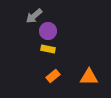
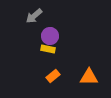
purple circle: moved 2 px right, 5 px down
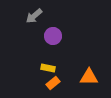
purple circle: moved 3 px right
yellow rectangle: moved 19 px down
orange rectangle: moved 7 px down
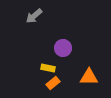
purple circle: moved 10 px right, 12 px down
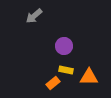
purple circle: moved 1 px right, 2 px up
yellow rectangle: moved 18 px right, 2 px down
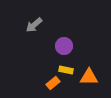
gray arrow: moved 9 px down
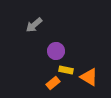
purple circle: moved 8 px left, 5 px down
orange triangle: rotated 30 degrees clockwise
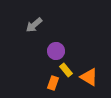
yellow rectangle: rotated 40 degrees clockwise
orange rectangle: rotated 32 degrees counterclockwise
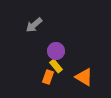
yellow rectangle: moved 10 px left, 4 px up
orange triangle: moved 5 px left
orange rectangle: moved 5 px left, 6 px up
